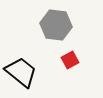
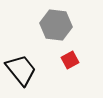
black trapezoid: moved 2 px up; rotated 12 degrees clockwise
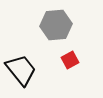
gray hexagon: rotated 12 degrees counterclockwise
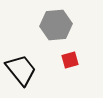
red square: rotated 12 degrees clockwise
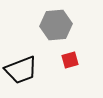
black trapezoid: rotated 108 degrees clockwise
